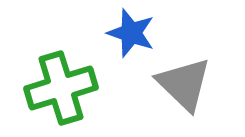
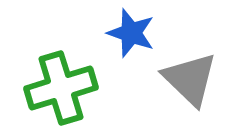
gray triangle: moved 6 px right, 5 px up
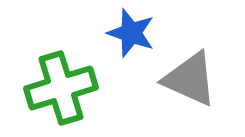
gray triangle: rotated 20 degrees counterclockwise
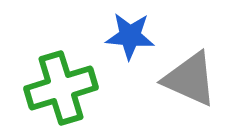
blue star: moved 1 px left, 3 px down; rotated 15 degrees counterclockwise
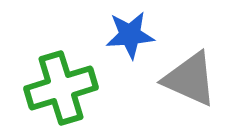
blue star: moved 1 px up; rotated 9 degrees counterclockwise
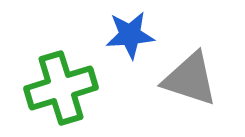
gray triangle: rotated 6 degrees counterclockwise
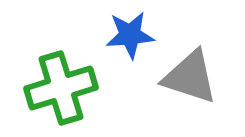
gray triangle: moved 2 px up
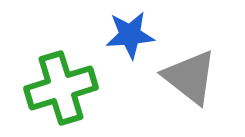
gray triangle: rotated 20 degrees clockwise
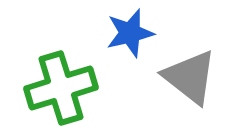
blue star: moved 2 px up; rotated 9 degrees counterclockwise
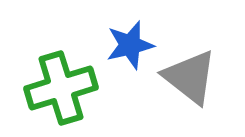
blue star: moved 12 px down
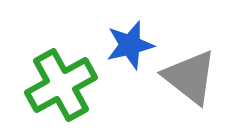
green cross: moved 3 px up; rotated 12 degrees counterclockwise
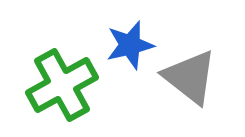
green cross: moved 1 px right
